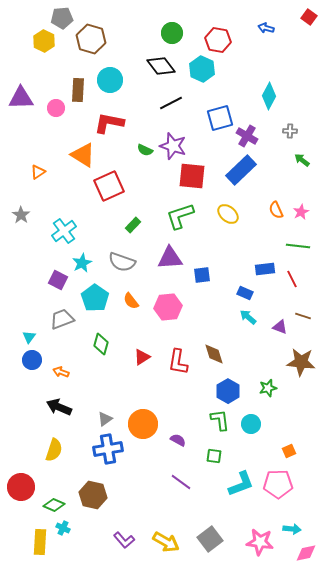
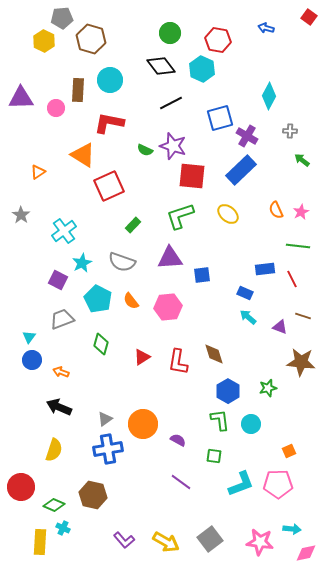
green circle at (172, 33): moved 2 px left
cyan pentagon at (95, 298): moved 3 px right, 1 px down; rotated 8 degrees counterclockwise
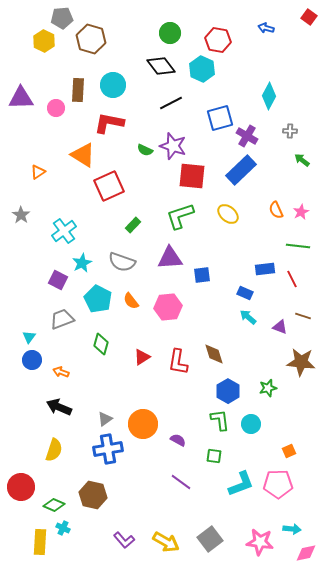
cyan circle at (110, 80): moved 3 px right, 5 px down
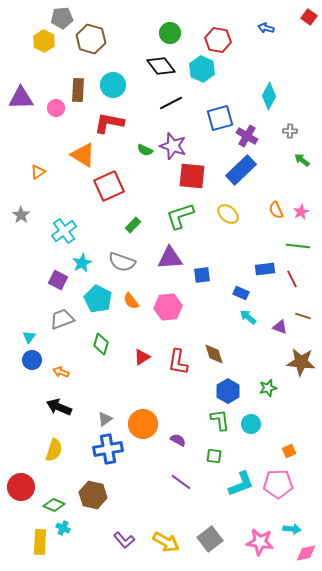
blue rectangle at (245, 293): moved 4 px left
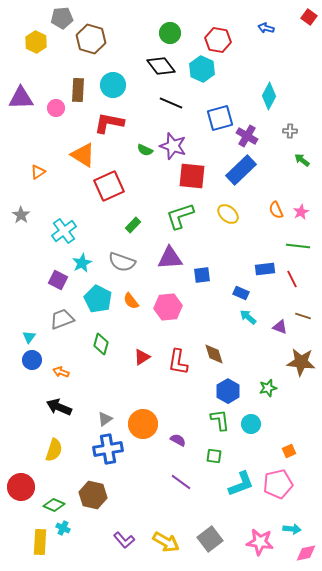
yellow hexagon at (44, 41): moved 8 px left, 1 px down
black line at (171, 103): rotated 50 degrees clockwise
pink pentagon at (278, 484): rotated 12 degrees counterclockwise
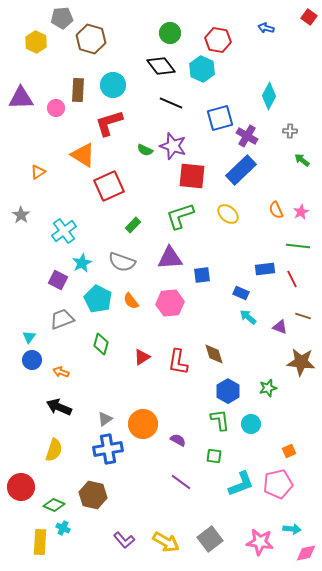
red L-shape at (109, 123): rotated 28 degrees counterclockwise
pink hexagon at (168, 307): moved 2 px right, 4 px up
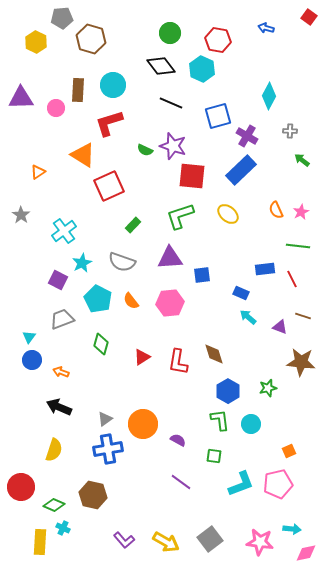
blue square at (220, 118): moved 2 px left, 2 px up
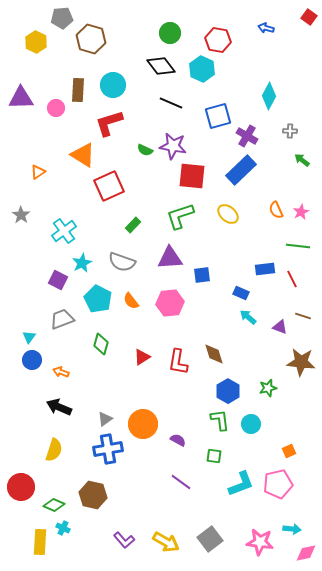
purple star at (173, 146): rotated 8 degrees counterclockwise
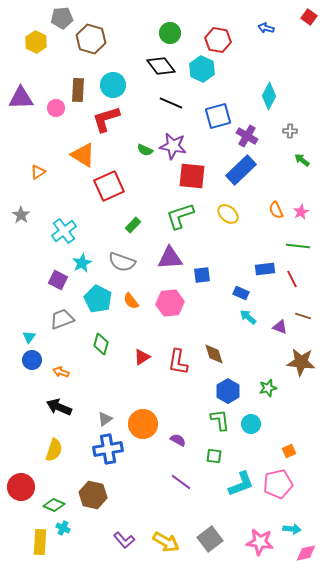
red L-shape at (109, 123): moved 3 px left, 4 px up
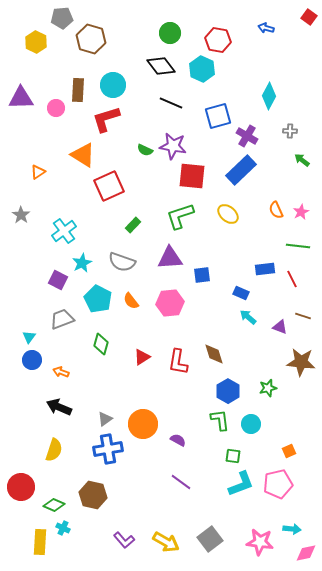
green square at (214, 456): moved 19 px right
